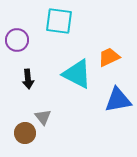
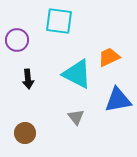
gray triangle: moved 33 px right
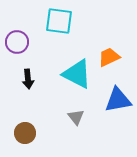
purple circle: moved 2 px down
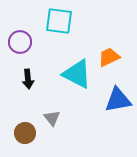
purple circle: moved 3 px right
gray triangle: moved 24 px left, 1 px down
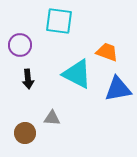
purple circle: moved 3 px down
orange trapezoid: moved 2 px left, 5 px up; rotated 45 degrees clockwise
blue triangle: moved 11 px up
gray triangle: rotated 48 degrees counterclockwise
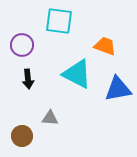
purple circle: moved 2 px right
orange trapezoid: moved 2 px left, 6 px up
gray triangle: moved 2 px left
brown circle: moved 3 px left, 3 px down
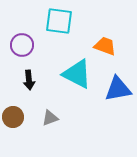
black arrow: moved 1 px right, 1 px down
gray triangle: rotated 24 degrees counterclockwise
brown circle: moved 9 px left, 19 px up
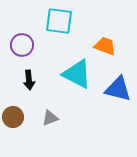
blue triangle: rotated 24 degrees clockwise
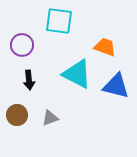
orange trapezoid: moved 1 px down
blue triangle: moved 2 px left, 3 px up
brown circle: moved 4 px right, 2 px up
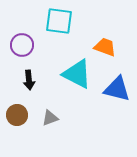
blue triangle: moved 1 px right, 3 px down
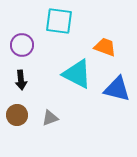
black arrow: moved 8 px left
